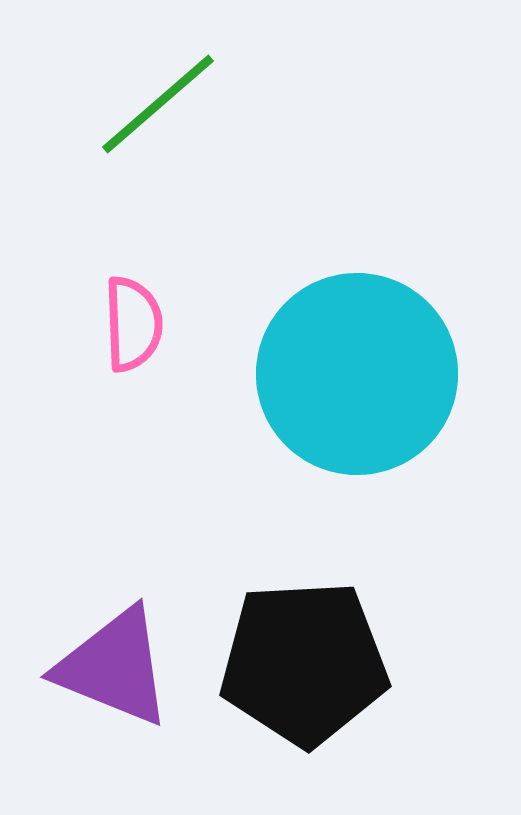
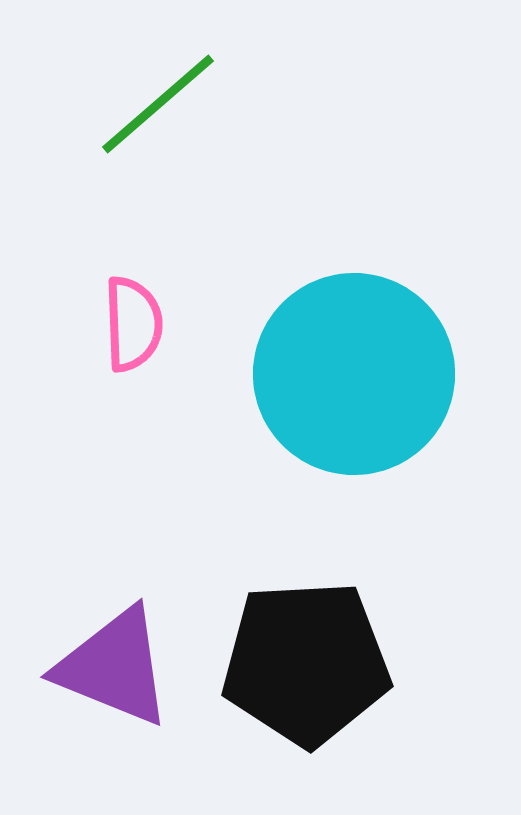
cyan circle: moved 3 px left
black pentagon: moved 2 px right
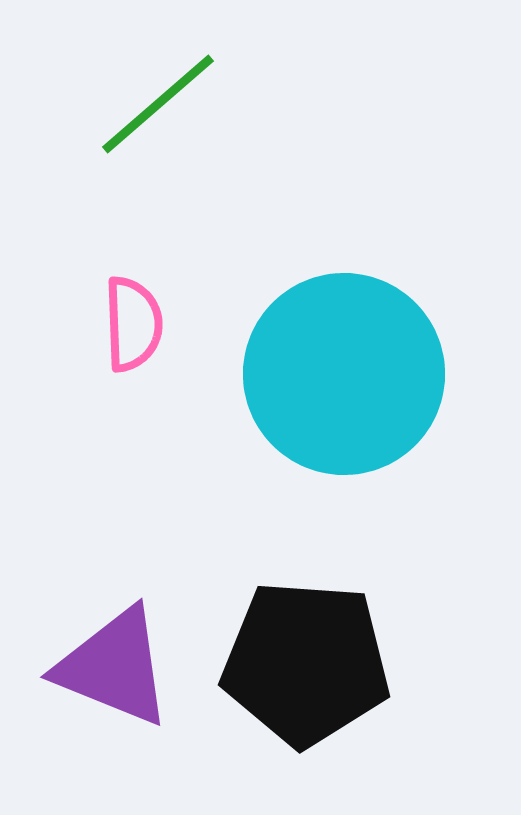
cyan circle: moved 10 px left
black pentagon: rotated 7 degrees clockwise
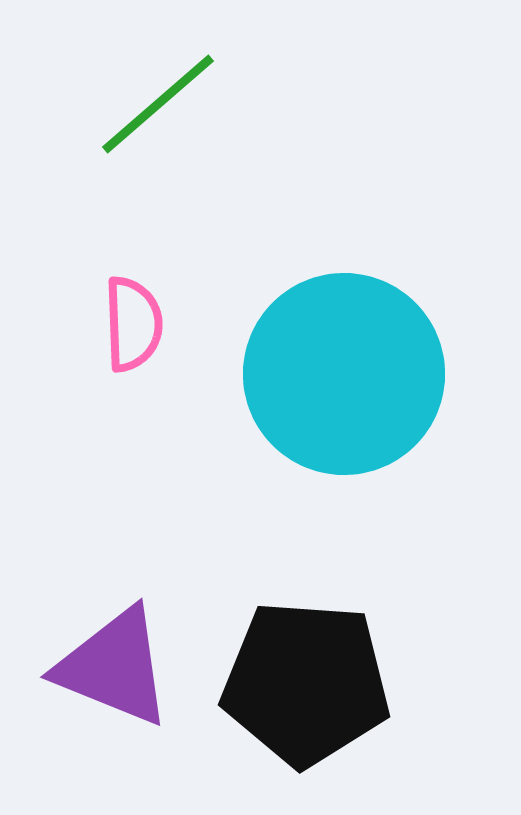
black pentagon: moved 20 px down
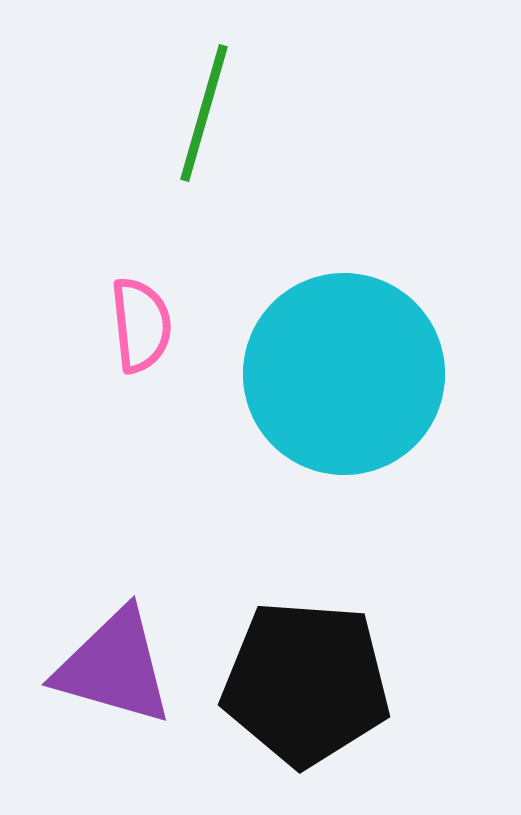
green line: moved 46 px right, 9 px down; rotated 33 degrees counterclockwise
pink semicircle: moved 8 px right, 1 px down; rotated 4 degrees counterclockwise
purple triangle: rotated 6 degrees counterclockwise
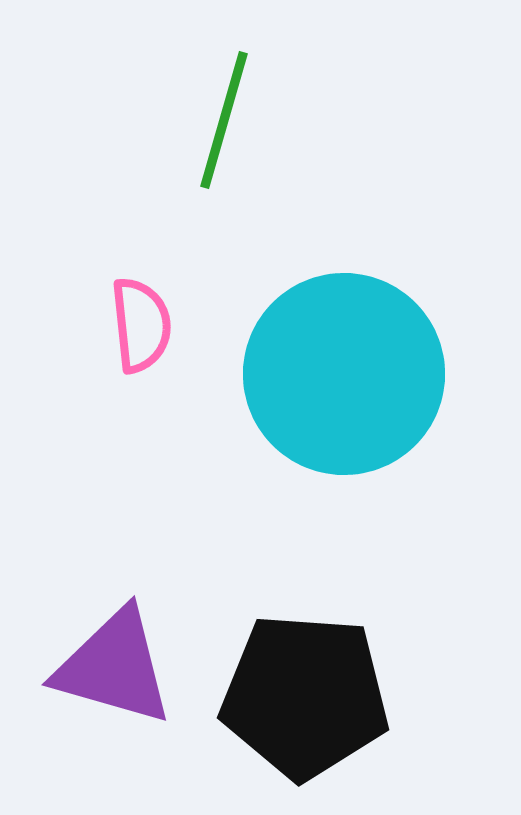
green line: moved 20 px right, 7 px down
black pentagon: moved 1 px left, 13 px down
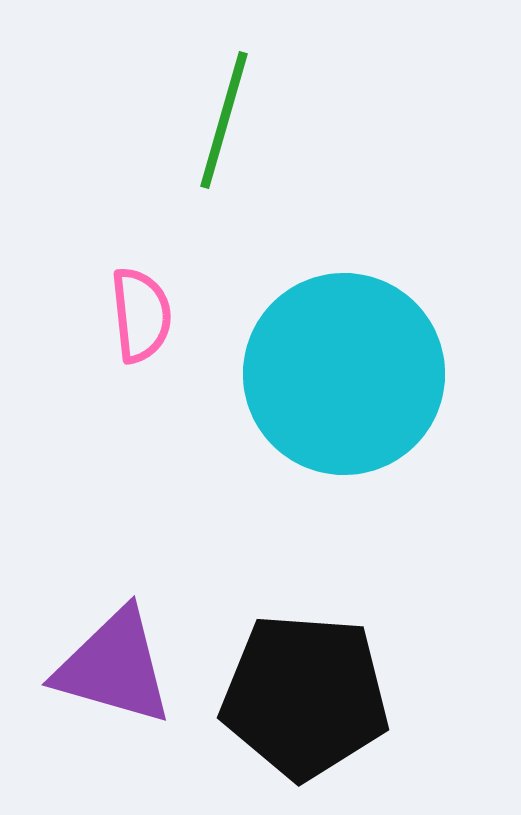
pink semicircle: moved 10 px up
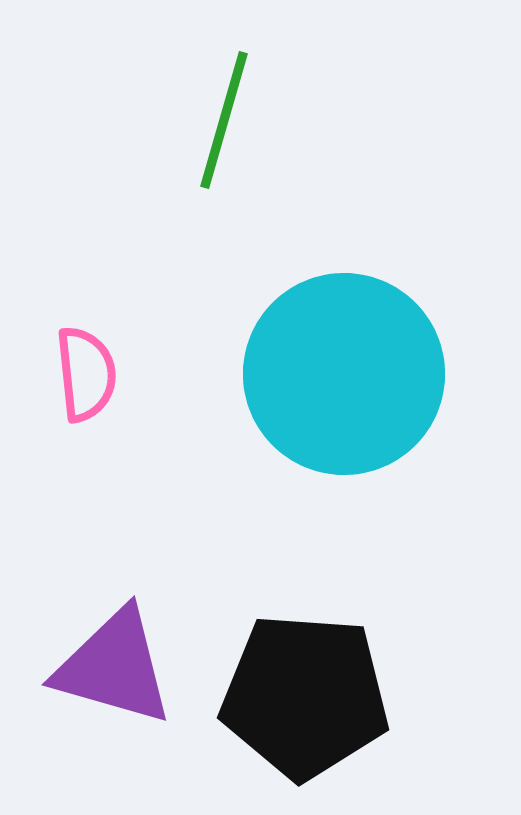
pink semicircle: moved 55 px left, 59 px down
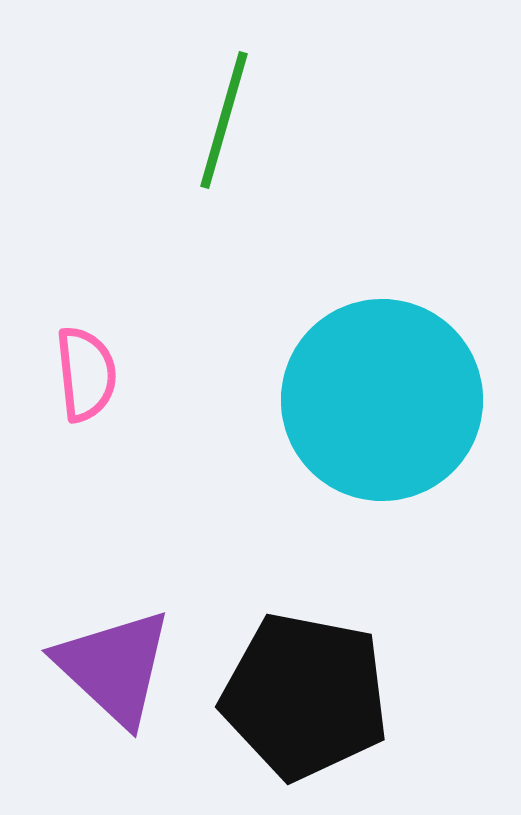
cyan circle: moved 38 px right, 26 px down
purple triangle: rotated 27 degrees clockwise
black pentagon: rotated 7 degrees clockwise
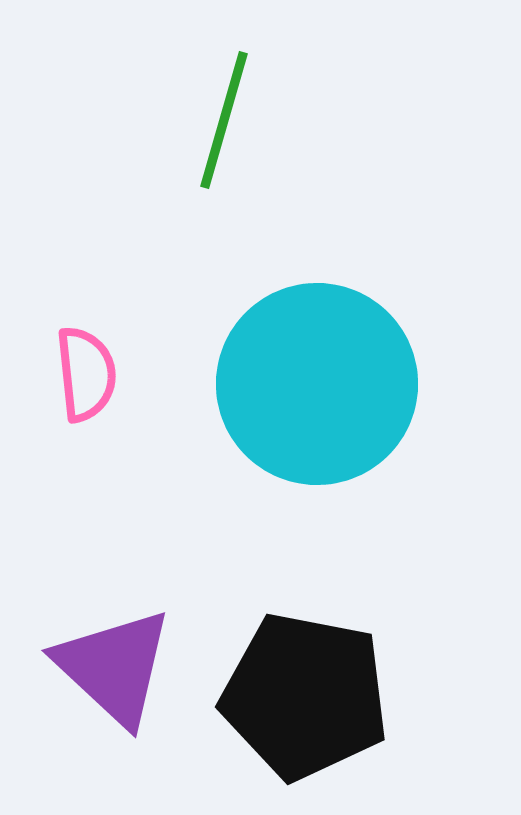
cyan circle: moved 65 px left, 16 px up
